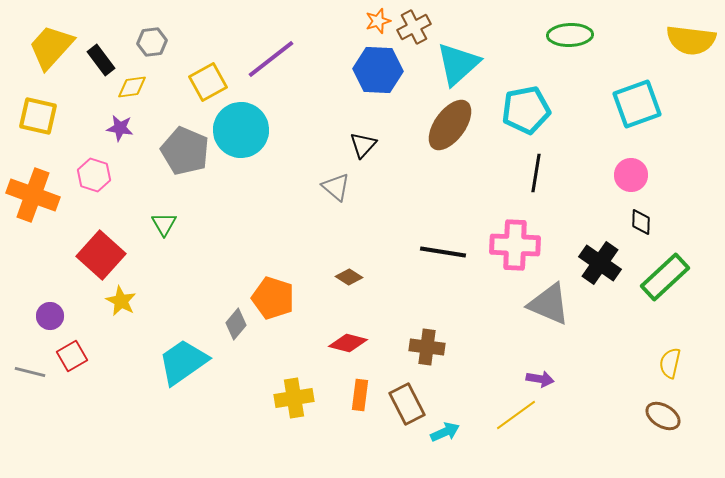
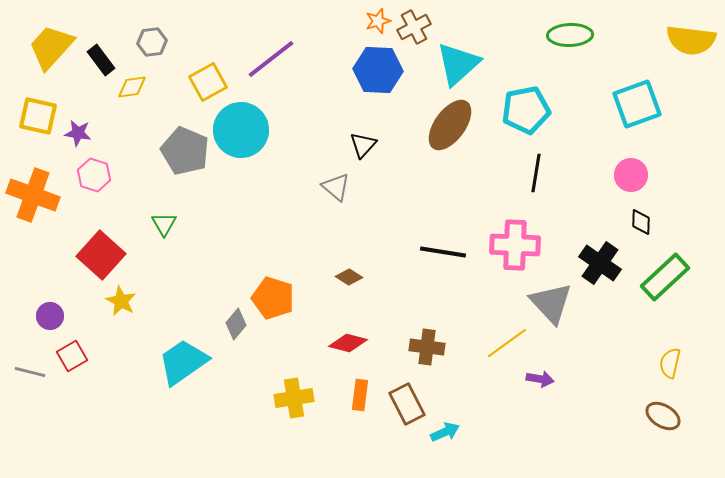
purple star at (120, 128): moved 42 px left, 5 px down
gray triangle at (549, 304): moved 2 px right, 1 px up; rotated 24 degrees clockwise
yellow line at (516, 415): moved 9 px left, 72 px up
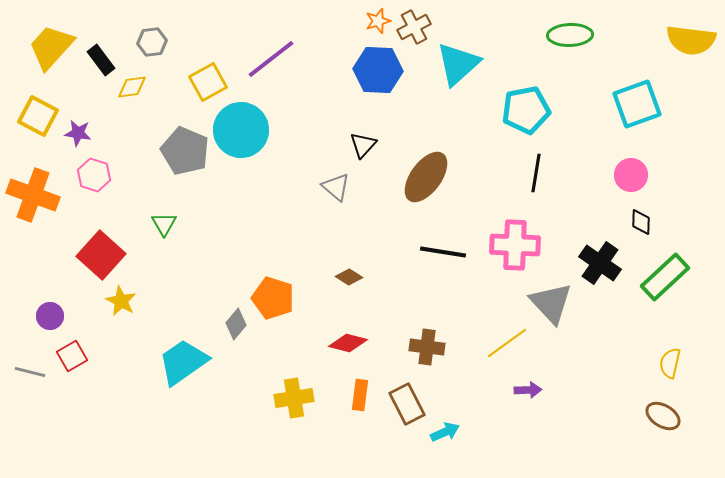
yellow square at (38, 116): rotated 15 degrees clockwise
brown ellipse at (450, 125): moved 24 px left, 52 px down
purple arrow at (540, 379): moved 12 px left, 11 px down; rotated 12 degrees counterclockwise
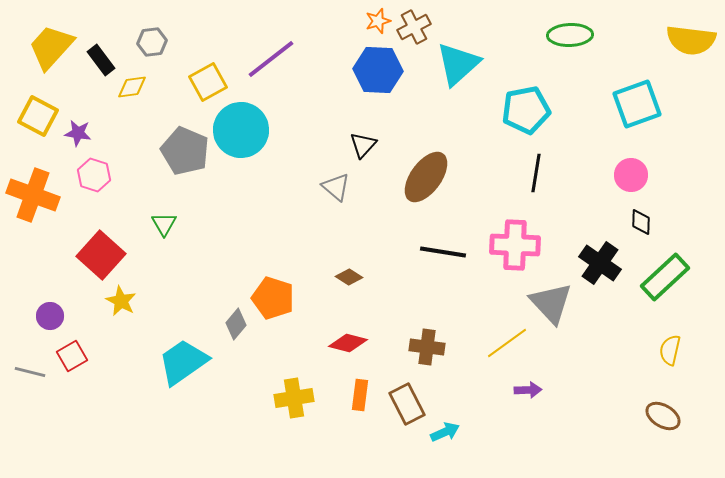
yellow semicircle at (670, 363): moved 13 px up
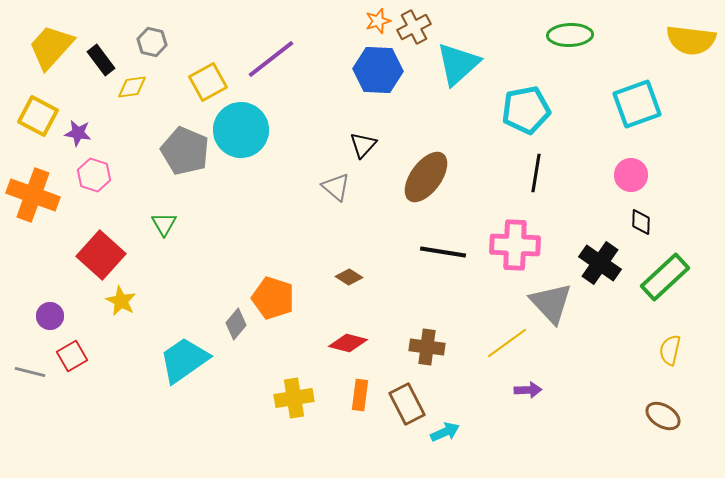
gray hexagon at (152, 42): rotated 20 degrees clockwise
cyan trapezoid at (183, 362): moved 1 px right, 2 px up
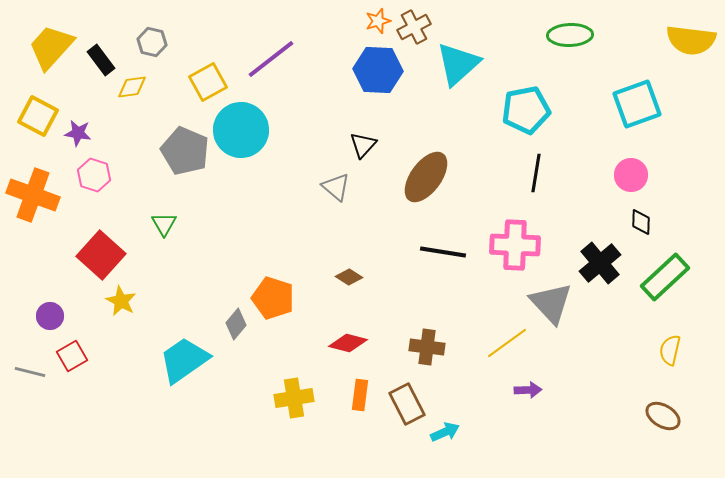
black cross at (600, 263): rotated 15 degrees clockwise
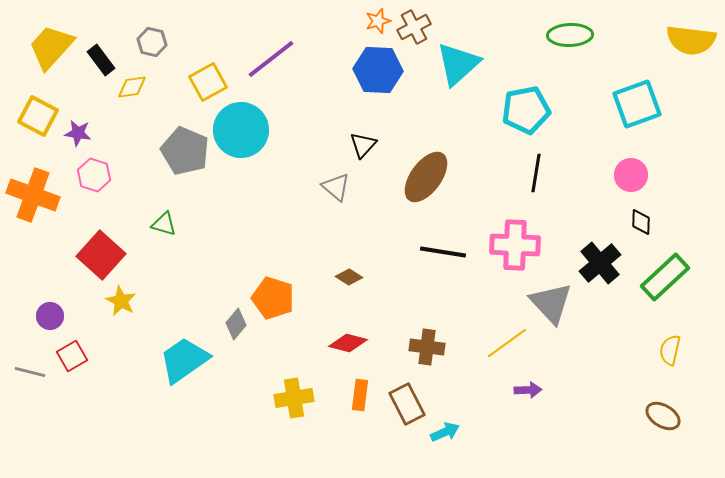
green triangle at (164, 224): rotated 44 degrees counterclockwise
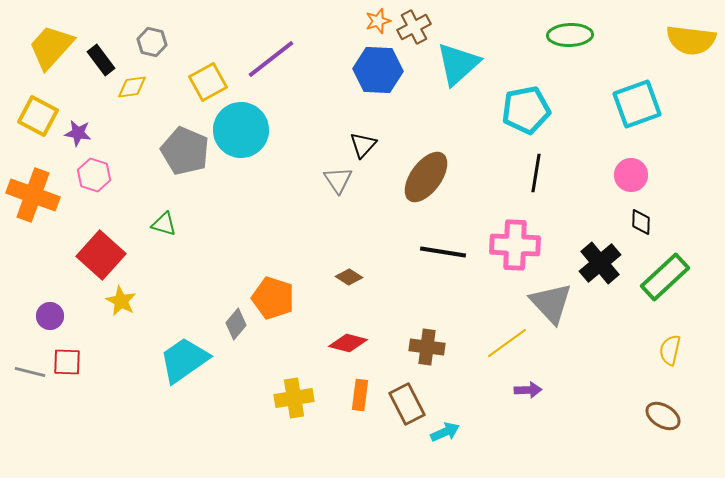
gray triangle at (336, 187): moved 2 px right, 7 px up; rotated 16 degrees clockwise
red square at (72, 356): moved 5 px left, 6 px down; rotated 32 degrees clockwise
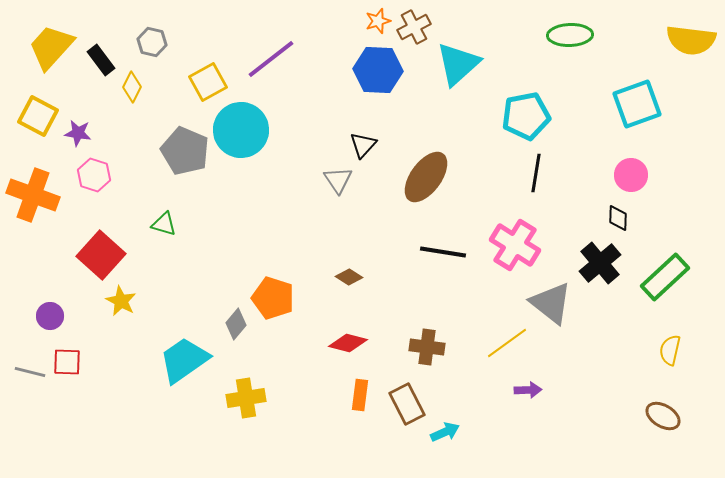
yellow diamond at (132, 87): rotated 56 degrees counterclockwise
cyan pentagon at (526, 110): moved 6 px down
black diamond at (641, 222): moved 23 px left, 4 px up
pink cross at (515, 245): rotated 30 degrees clockwise
gray triangle at (551, 303): rotated 9 degrees counterclockwise
yellow cross at (294, 398): moved 48 px left
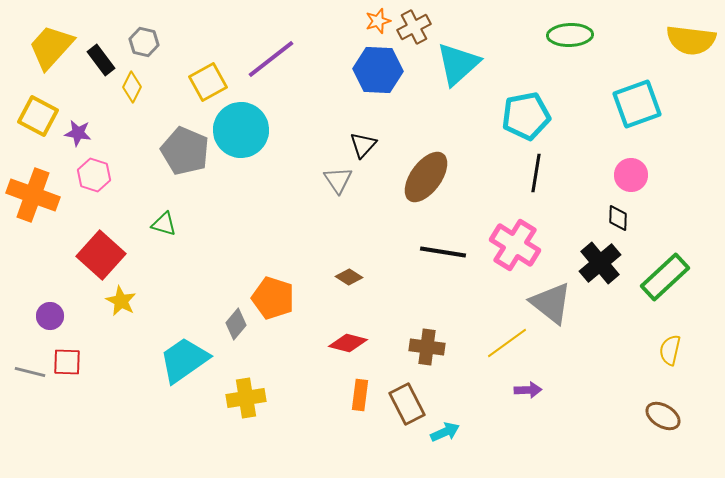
gray hexagon at (152, 42): moved 8 px left
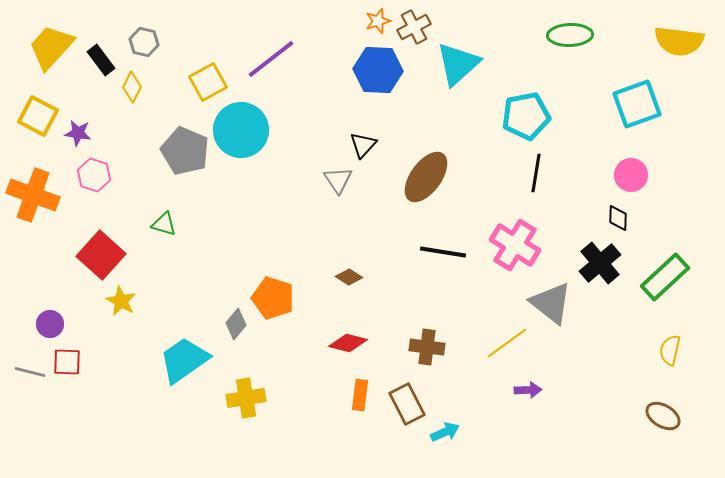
yellow semicircle at (691, 40): moved 12 px left, 1 px down
purple circle at (50, 316): moved 8 px down
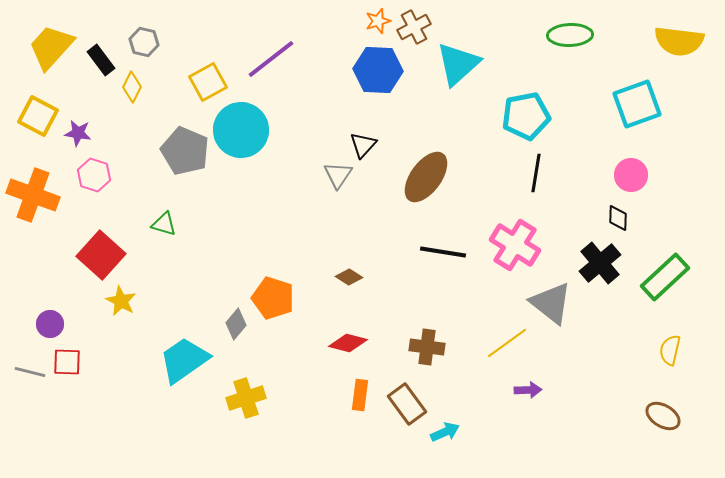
gray triangle at (338, 180): moved 5 px up; rotated 8 degrees clockwise
yellow cross at (246, 398): rotated 9 degrees counterclockwise
brown rectangle at (407, 404): rotated 9 degrees counterclockwise
